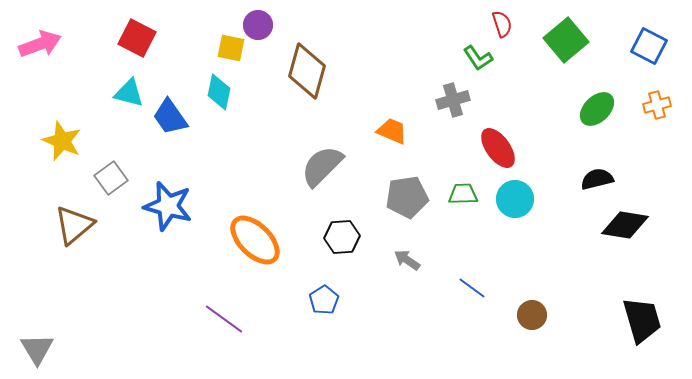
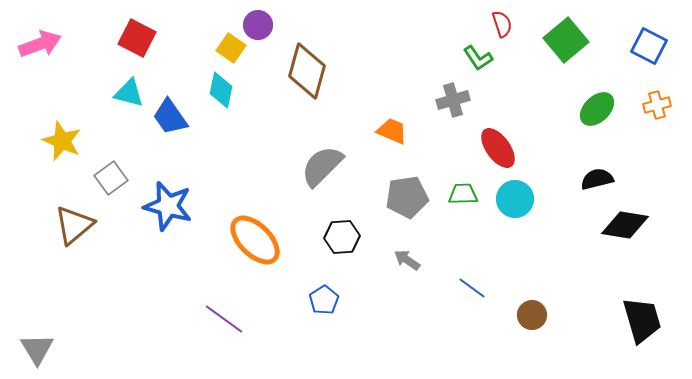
yellow square: rotated 24 degrees clockwise
cyan diamond: moved 2 px right, 2 px up
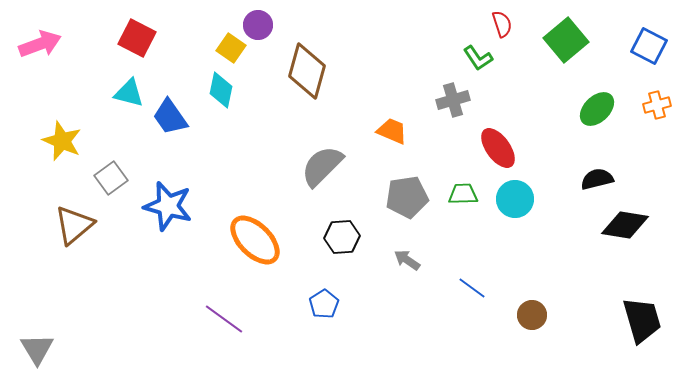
blue pentagon: moved 4 px down
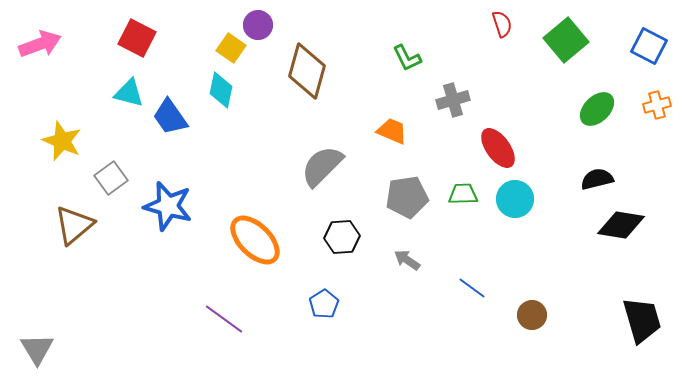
green L-shape: moved 71 px left; rotated 8 degrees clockwise
black diamond: moved 4 px left
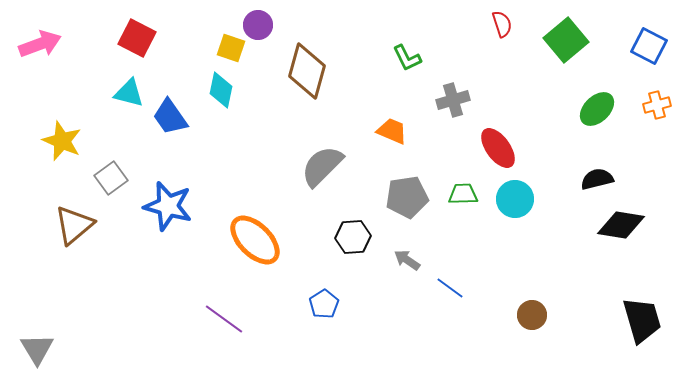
yellow square: rotated 16 degrees counterclockwise
black hexagon: moved 11 px right
blue line: moved 22 px left
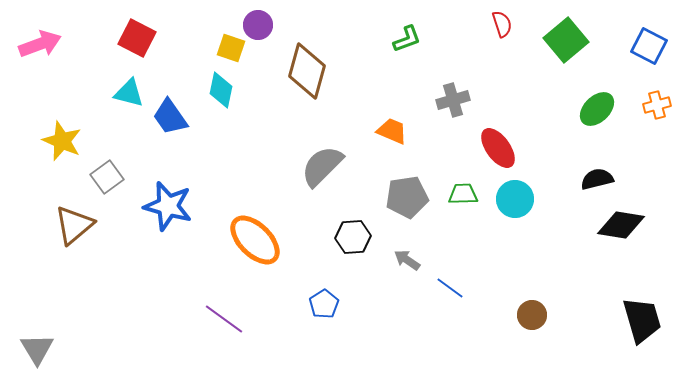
green L-shape: moved 19 px up; rotated 84 degrees counterclockwise
gray square: moved 4 px left, 1 px up
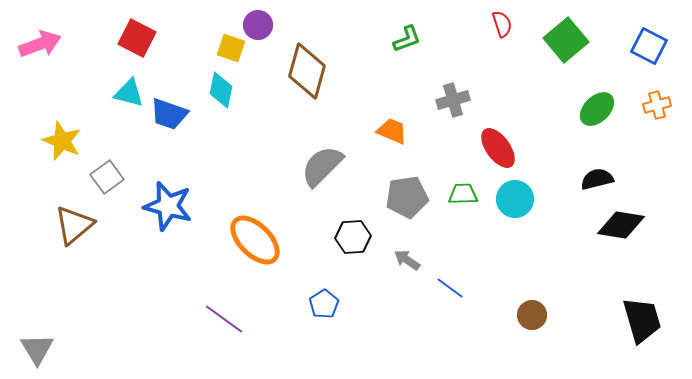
blue trapezoid: moved 1 px left, 3 px up; rotated 36 degrees counterclockwise
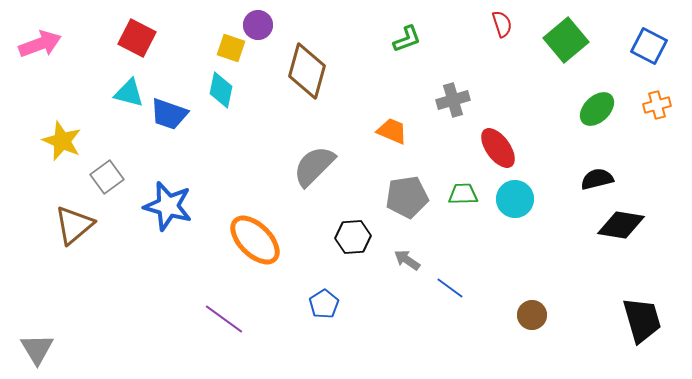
gray semicircle: moved 8 px left
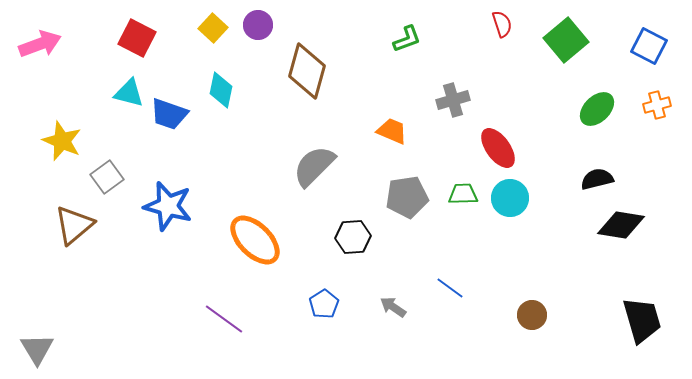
yellow square: moved 18 px left, 20 px up; rotated 24 degrees clockwise
cyan circle: moved 5 px left, 1 px up
gray arrow: moved 14 px left, 47 px down
